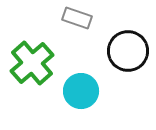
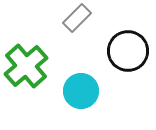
gray rectangle: rotated 64 degrees counterclockwise
green cross: moved 6 px left, 3 px down
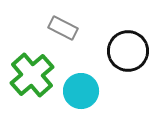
gray rectangle: moved 14 px left, 10 px down; rotated 72 degrees clockwise
green cross: moved 6 px right, 9 px down
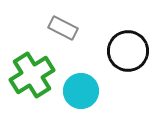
green cross: rotated 9 degrees clockwise
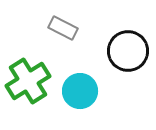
green cross: moved 4 px left, 6 px down
cyan circle: moved 1 px left
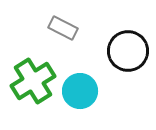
green cross: moved 5 px right
